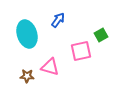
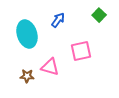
green square: moved 2 px left, 20 px up; rotated 16 degrees counterclockwise
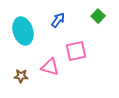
green square: moved 1 px left, 1 px down
cyan ellipse: moved 4 px left, 3 px up
pink square: moved 5 px left
brown star: moved 6 px left
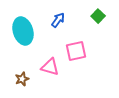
brown star: moved 1 px right, 3 px down; rotated 24 degrees counterclockwise
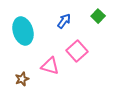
blue arrow: moved 6 px right, 1 px down
pink square: moved 1 px right; rotated 30 degrees counterclockwise
pink triangle: moved 1 px up
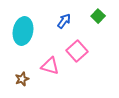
cyan ellipse: rotated 28 degrees clockwise
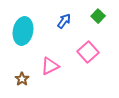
pink square: moved 11 px right, 1 px down
pink triangle: rotated 42 degrees counterclockwise
brown star: rotated 16 degrees counterclockwise
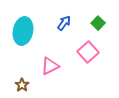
green square: moved 7 px down
blue arrow: moved 2 px down
brown star: moved 6 px down
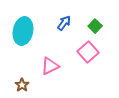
green square: moved 3 px left, 3 px down
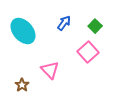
cyan ellipse: rotated 52 degrees counterclockwise
pink triangle: moved 4 px down; rotated 48 degrees counterclockwise
